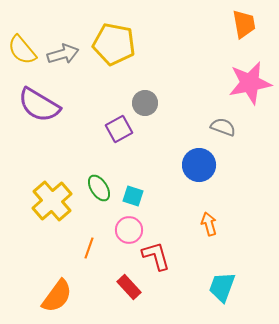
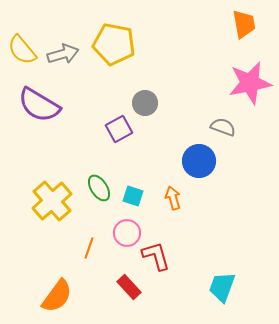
blue circle: moved 4 px up
orange arrow: moved 36 px left, 26 px up
pink circle: moved 2 px left, 3 px down
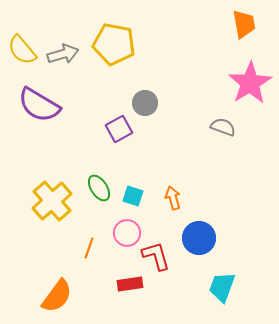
pink star: rotated 21 degrees counterclockwise
blue circle: moved 77 px down
red rectangle: moved 1 px right, 3 px up; rotated 55 degrees counterclockwise
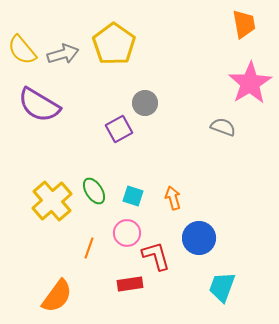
yellow pentagon: rotated 24 degrees clockwise
green ellipse: moved 5 px left, 3 px down
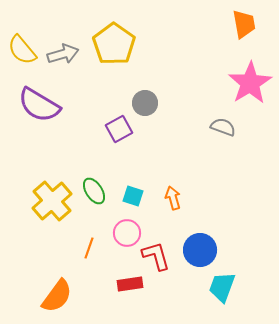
blue circle: moved 1 px right, 12 px down
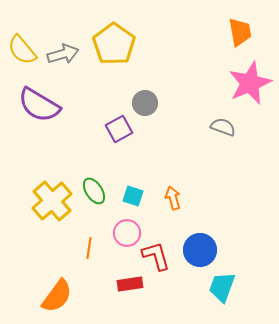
orange trapezoid: moved 4 px left, 8 px down
pink star: rotated 9 degrees clockwise
orange line: rotated 10 degrees counterclockwise
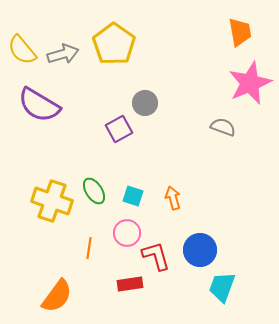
yellow cross: rotated 30 degrees counterclockwise
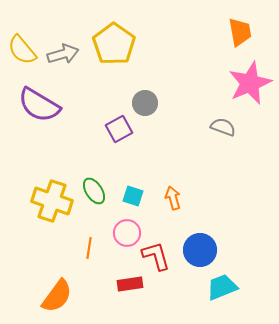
cyan trapezoid: rotated 48 degrees clockwise
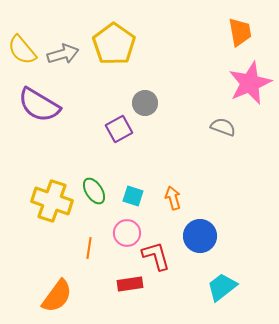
blue circle: moved 14 px up
cyan trapezoid: rotated 16 degrees counterclockwise
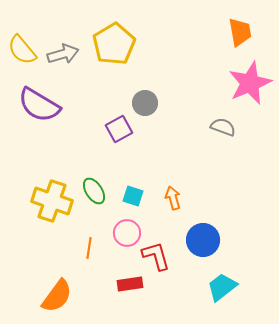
yellow pentagon: rotated 6 degrees clockwise
blue circle: moved 3 px right, 4 px down
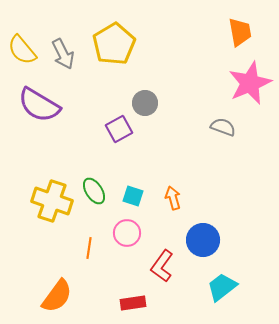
gray arrow: rotated 80 degrees clockwise
red L-shape: moved 6 px right, 10 px down; rotated 128 degrees counterclockwise
red rectangle: moved 3 px right, 19 px down
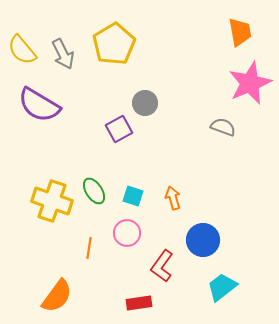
red rectangle: moved 6 px right
